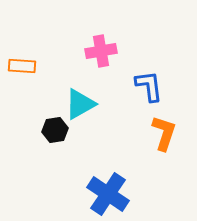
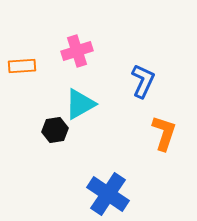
pink cross: moved 24 px left; rotated 8 degrees counterclockwise
orange rectangle: rotated 8 degrees counterclockwise
blue L-shape: moved 6 px left, 5 px up; rotated 32 degrees clockwise
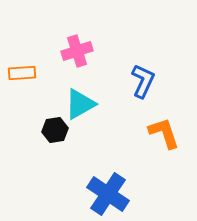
orange rectangle: moved 7 px down
orange L-shape: rotated 36 degrees counterclockwise
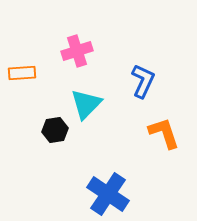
cyan triangle: moved 6 px right; rotated 16 degrees counterclockwise
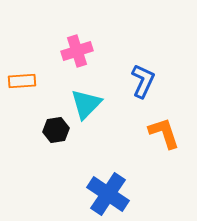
orange rectangle: moved 8 px down
black hexagon: moved 1 px right
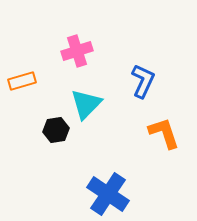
orange rectangle: rotated 12 degrees counterclockwise
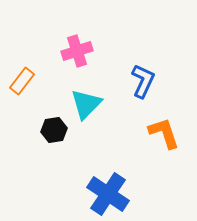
orange rectangle: rotated 36 degrees counterclockwise
black hexagon: moved 2 px left
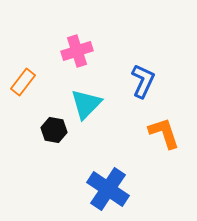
orange rectangle: moved 1 px right, 1 px down
black hexagon: rotated 20 degrees clockwise
blue cross: moved 5 px up
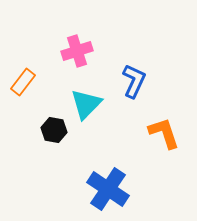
blue L-shape: moved 9 px left
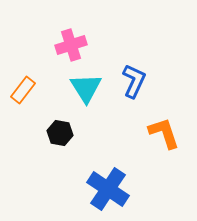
pink cross: moved 6 px left, 6 px up
orange rectangle: moved 8 px down
cyan triangle: moved 16 px up; rotated 16 degrees counterclockwise
black hexagon: moved 6 px right, 3 px down
